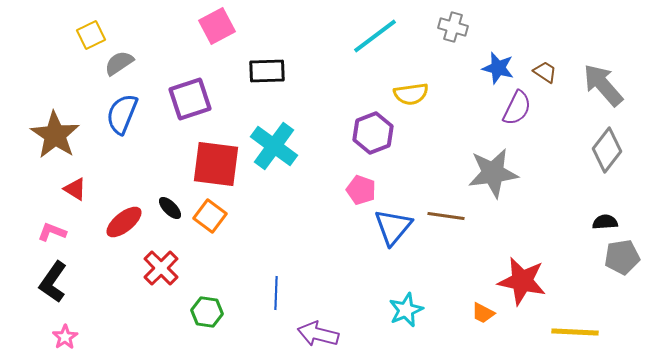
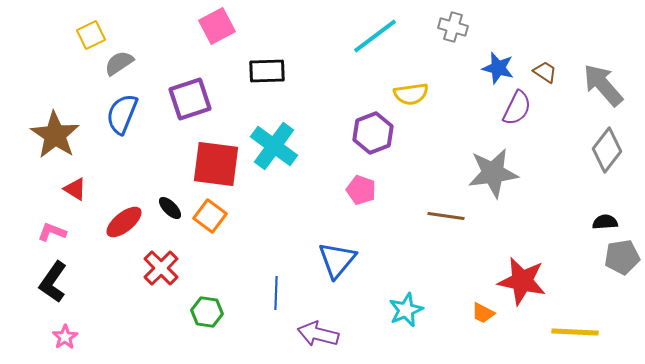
blue triangle: moved 56 px left, 33 px down
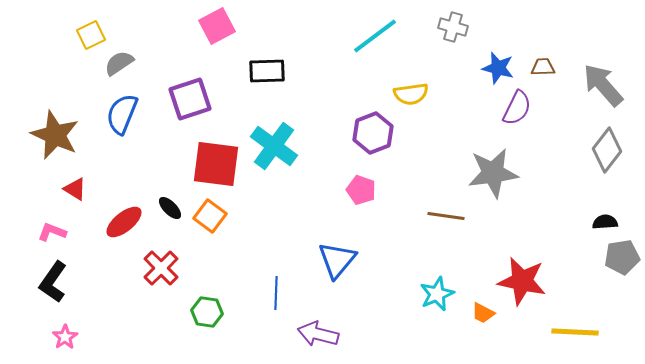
brown trapezoid: moved 2 px left, 5 px up; rotated 35 degrees counterclockwise
brown star: rotated 9 degrees counterclockwise
cyan star: moved 31 px right, 16 px up
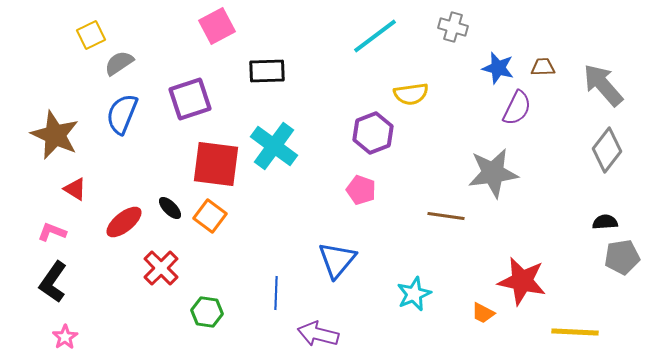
cyan star: moved 23 px left
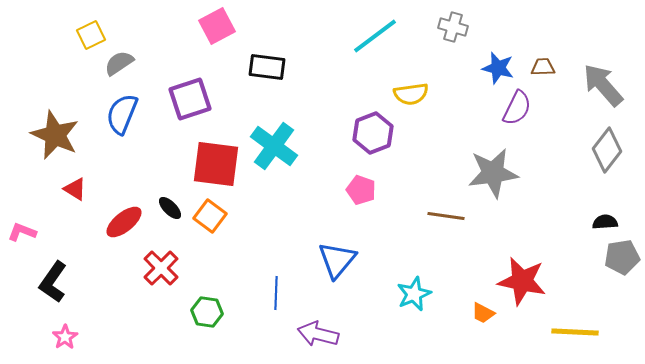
black rectangle: moved 4 px up; rotated 9 degrees clockwise
pink L-shape: moved 30 px left
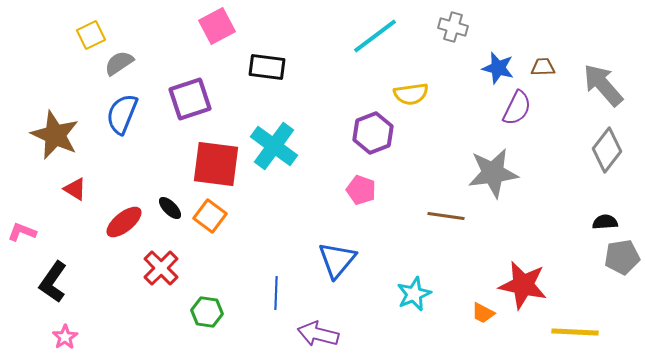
red star: moved 1 px right, 4 px down
